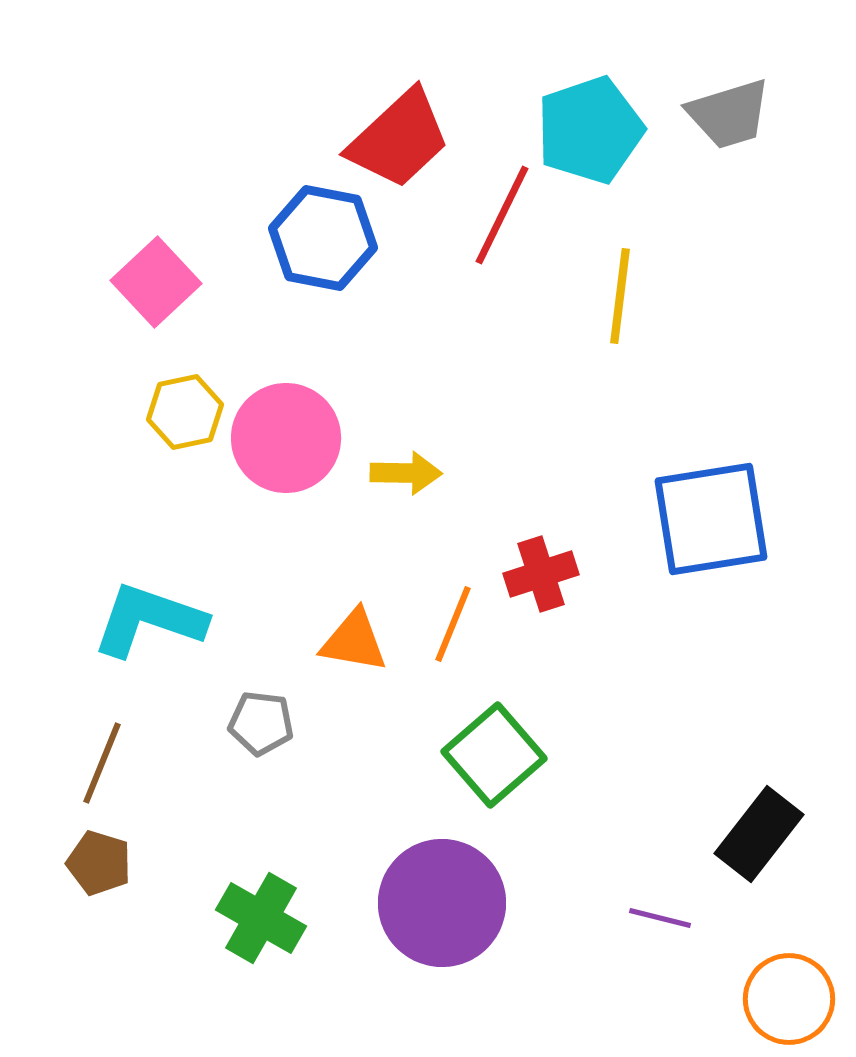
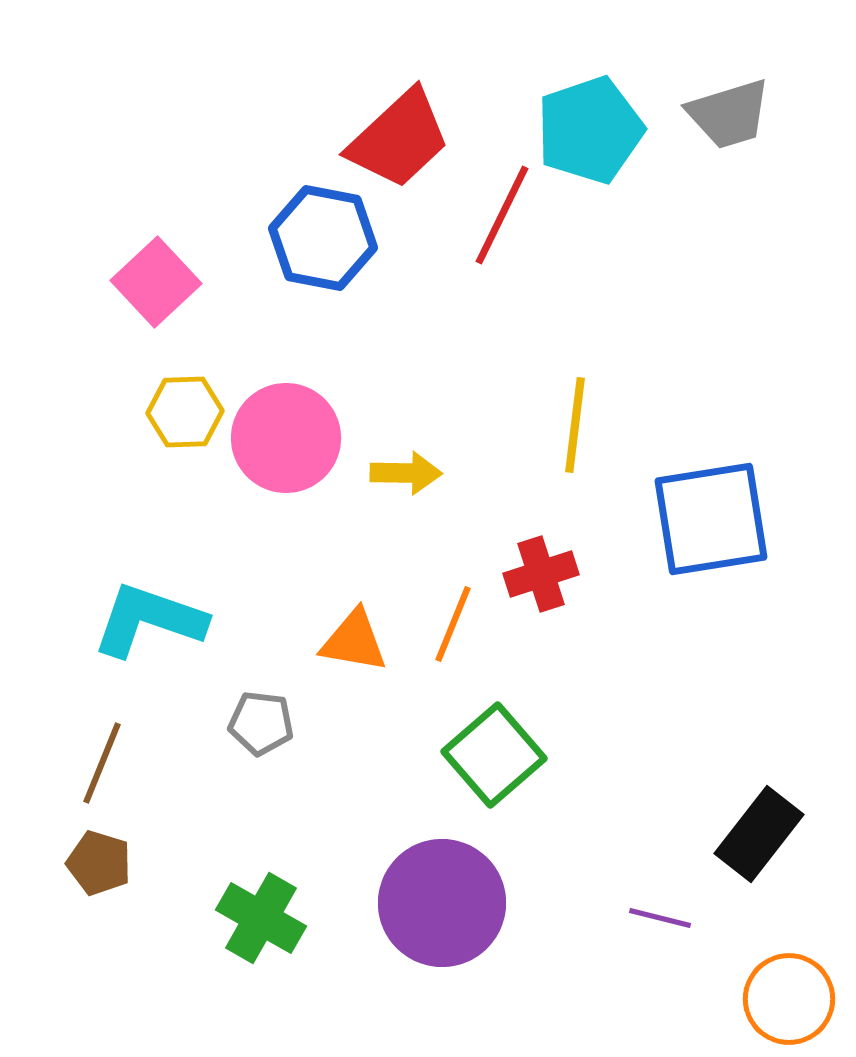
yellow line: moved 45 px left, 129 px down
yellow hexagon: rotated 10 degrees clockwise
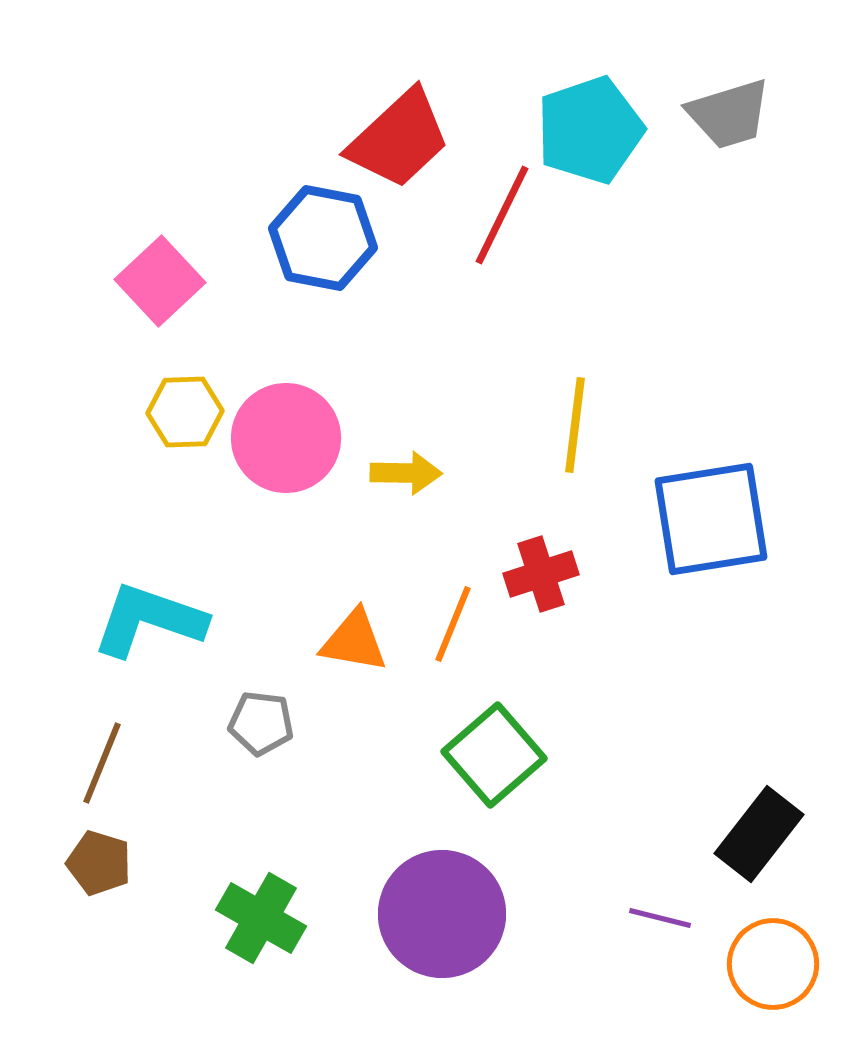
pink square: moved 4 px right, 1 px up
purple circle: moved 11 px down
orange circle: moved 16 px left, 35 px up
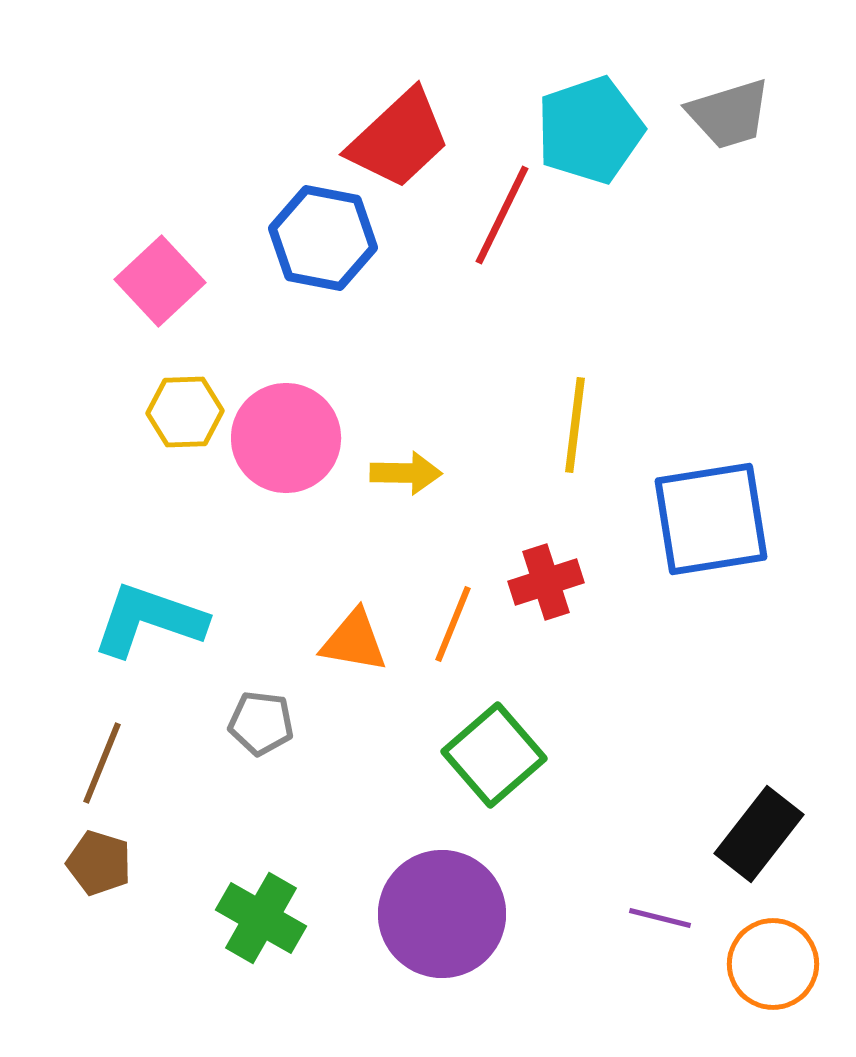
red cross: moved 5 px right, 8 px down
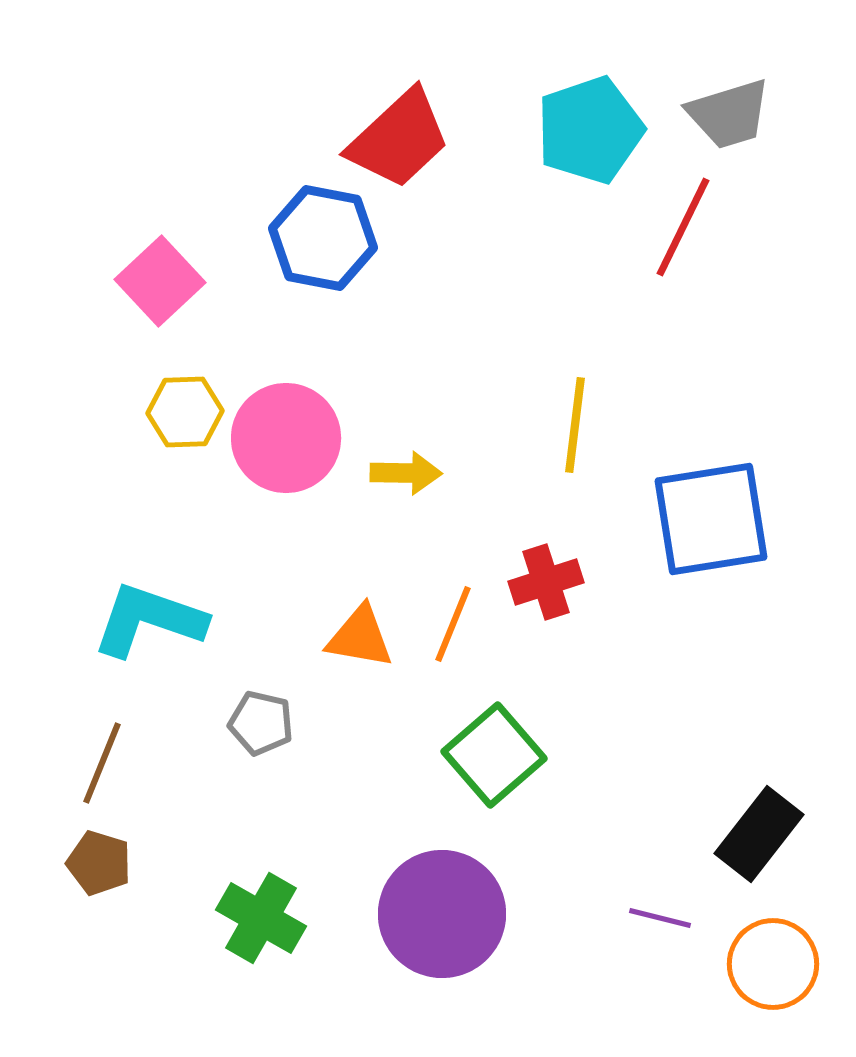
red line: moved 181 px right, 12 px down
orange triangle: moved 6 px right, 4 px up
gray pentagon: rotated 6 degrees clockwise
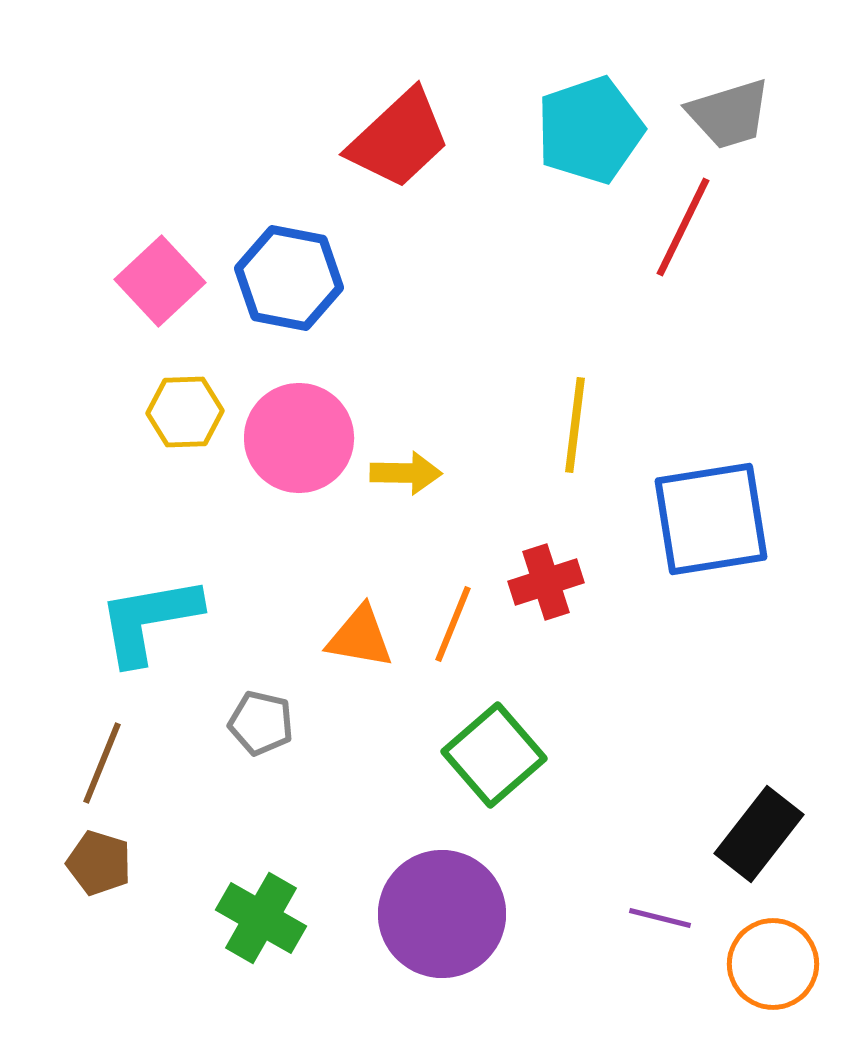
blue hexagon: moved 34 px left, 40 px down
pink circle: moved 13 px right
cyan L-shape: rotated 29 degrees counterclockwise
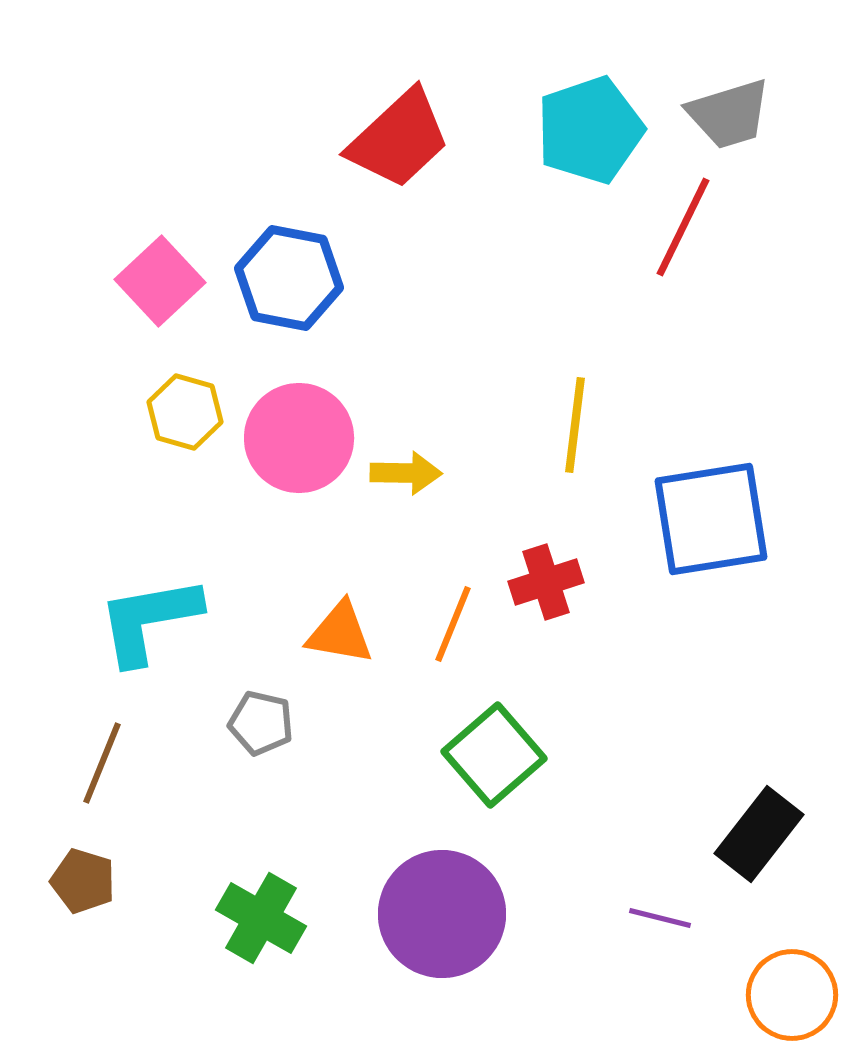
yellow hexagon: rotated 18 degrees clockwise
orange triangle: moved 20 px left, 4 px up
brown pentagon: moved 16 px left, 18 px down
orange circle: moved 19 px right, 31 px down
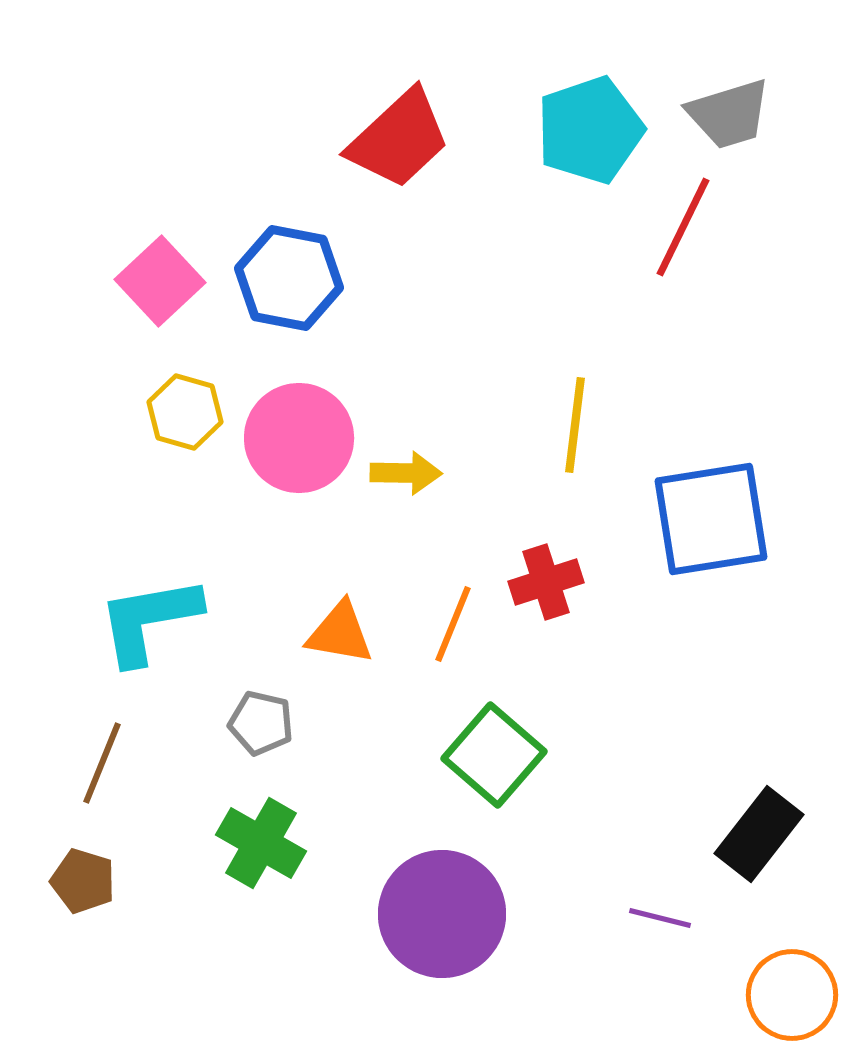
green square: rotated 8 degrees counterclockwise
green cross: moved 75 px up
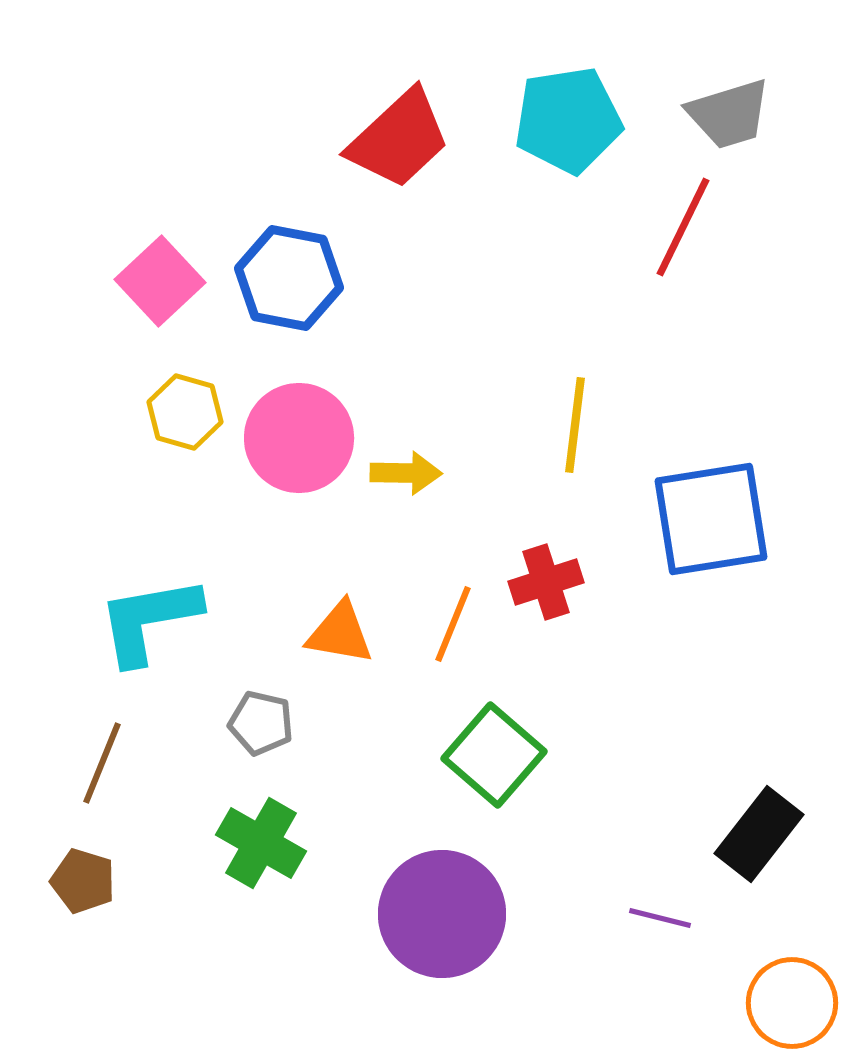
cyan pentagon: moved 22 px left, 10 px up; rotated 10 degrees clockwise
orange circle: moved 8 px down
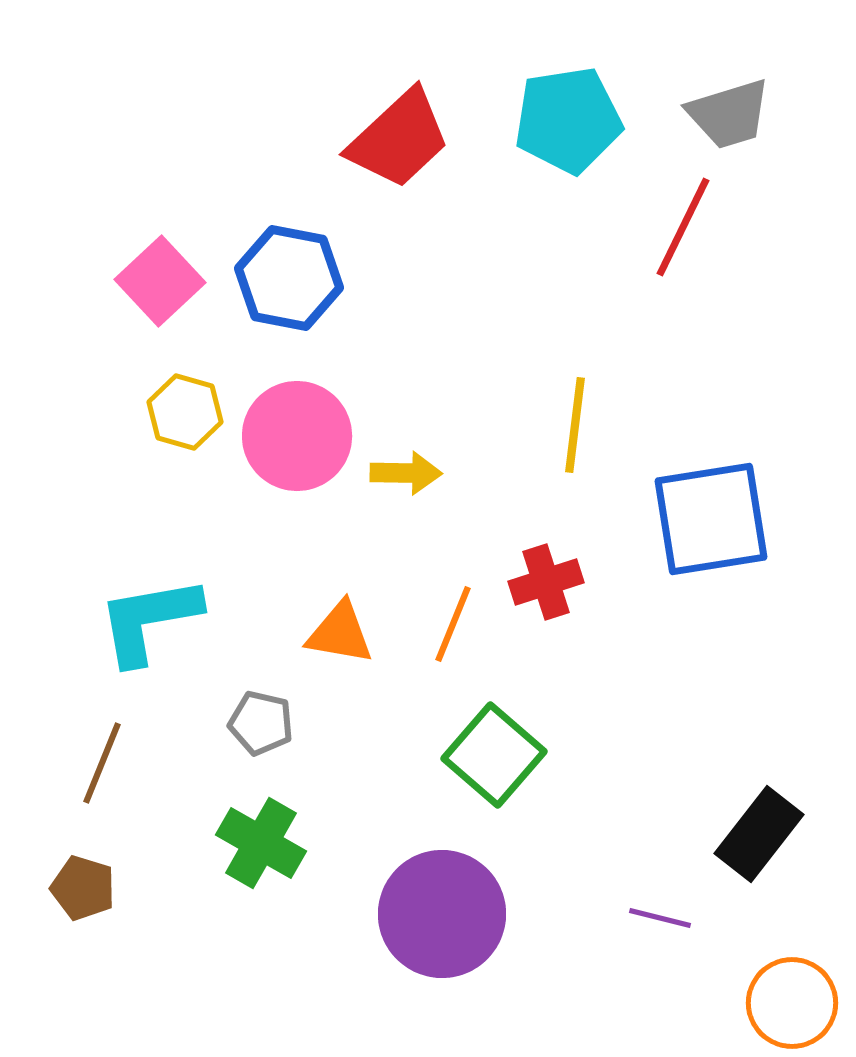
pink circle: moved 2 px left, 2 px up
brown pentagon: moved 7 px down
